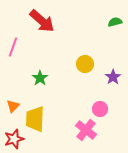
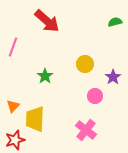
red arrow: moved 5 px right
green star: moved 5 px right, 2 px up
pink circle: moved 5 px left, 13 px up
red star: moved 1 px right, 1 px down
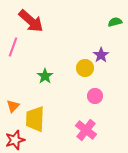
red arrow: moved 16 px left
yellow circle: moved 4 px down
purple star: moved 12 px left, 22 px up
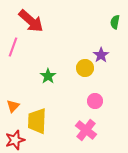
green semicircle: rotated 64 degrees counterclockwise
green star: moved 3 px right
pink circle: moved 5 px down
yellow trapezoid: moved 2 px right, 2 px down
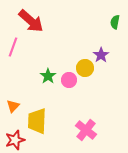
pink circle: moved 26 px left, 21 px up
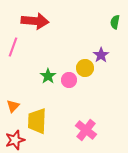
red arrow: moved 4 px right; rotated 36 degrees counterclockwise
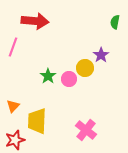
pink circle: moved 1 px up
